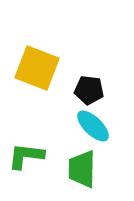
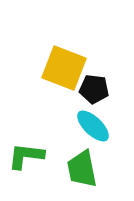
yellow square: moved 27 px right
black pentagon: moved 5 px right, 1 px up
green trapezoid: rotated 12 degrees counterclockwise
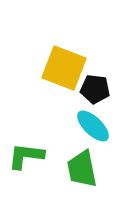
black pentagon: moved 1 px right
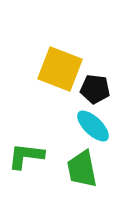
yellow square: moved 4 px left, 1 px down
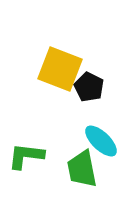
black pentagon: moved 6 px left, 2 px up; rotated 20 degrees clockwise
cyan ellipse: moved 8 px right, 15 px down
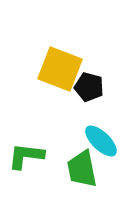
black pentagon: rotated 12 degrees counterclockwise
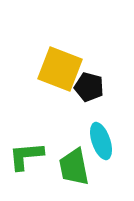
cyan ellipse: rotated 27 degrees clockwise
green L-shape: rotated 12 degrees counterclockwise
green trapezoid: moved 8 px left, 2 px up
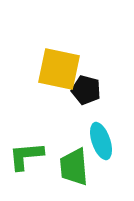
yellow square: moved 1 px left; rotated 9 degrees counterclockwise
black pentagon: moved 3 px left, 3 px down
green trapezoid: rotated 6 degrees clockwise
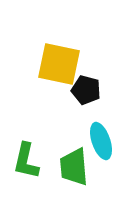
yellow square: moved 5 px up
green L-shape: moved 5 px down; rotated 72 degrees counterclockwise
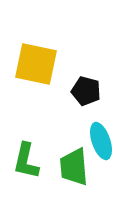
yellow square: moved 23 px left
black pentagon: moved 1 px down
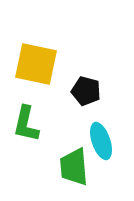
green L-shape: moved 37 px up
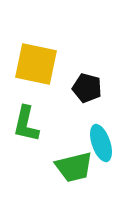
black pentagon: moved 1 px right, 3 px up
cyan ellipse: moved 2 px down
green trapezoid: rotated 99 degrees counterclockwise
